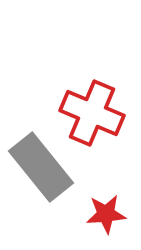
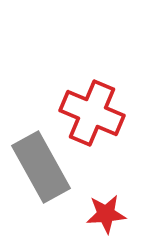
gray rectangle: rotated 10 degrees clockwise
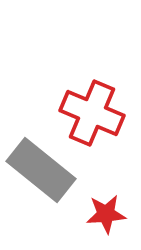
gray rectangle: moved 3 px down; rotated 22 degrees counterclockwise
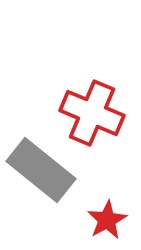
red star: moved 1 px right, 6 px down; rotated 24 degrees counterclockwise
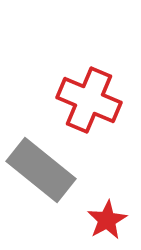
red cross: moved 3 px left, 13 px up
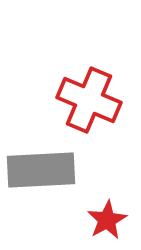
gray rectangle: rotated 42 degrees counterclockwise
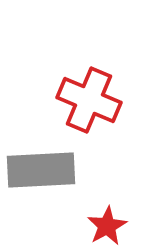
red star: moved 6 px down
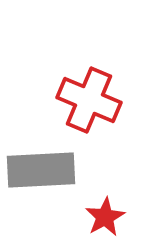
red star: moved 2 px left, 9 px up
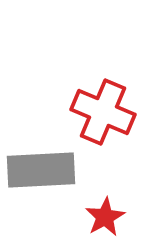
red cross: moved 14 px right, 12 px down
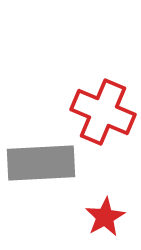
gray rectangle: moved 7 px up
